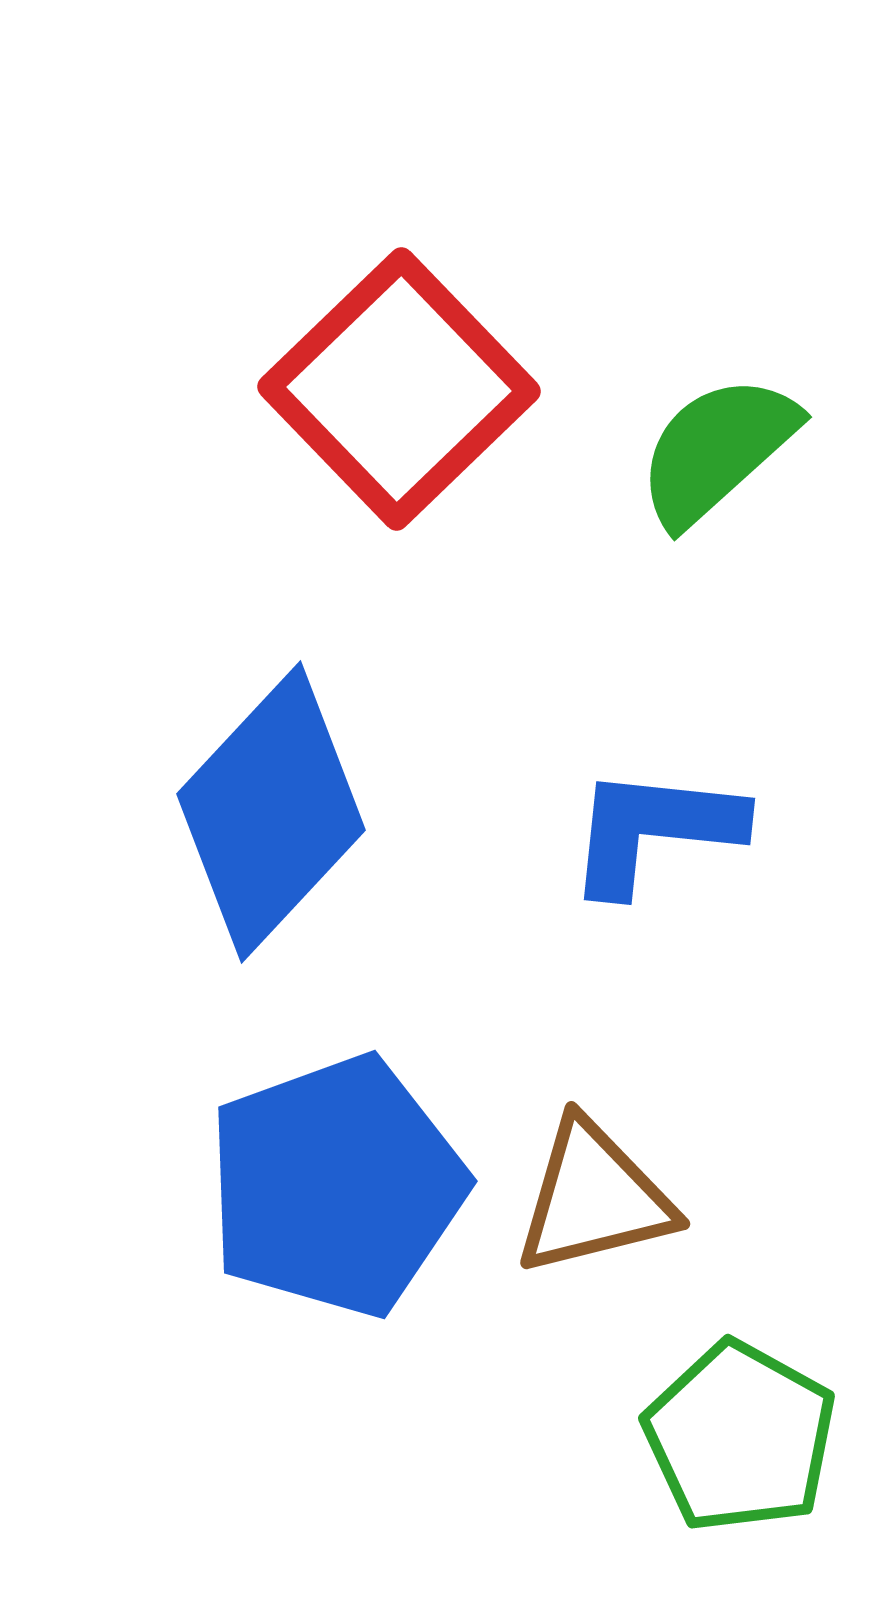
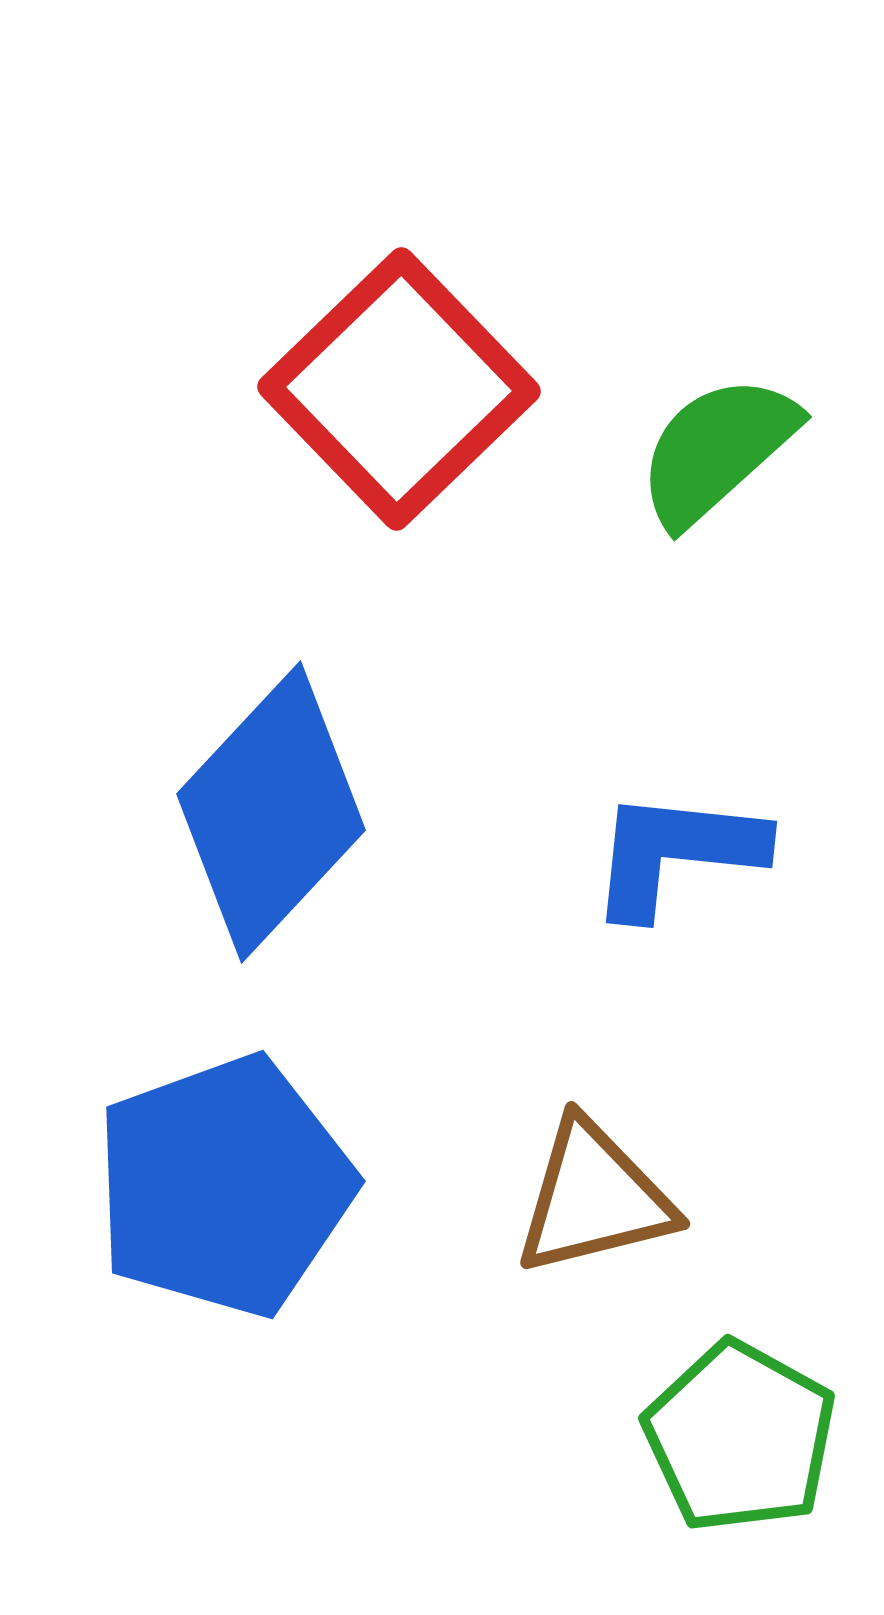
blue L-shape: moved 22 px right, 23 px down
blue pentagon: moved 112 px left
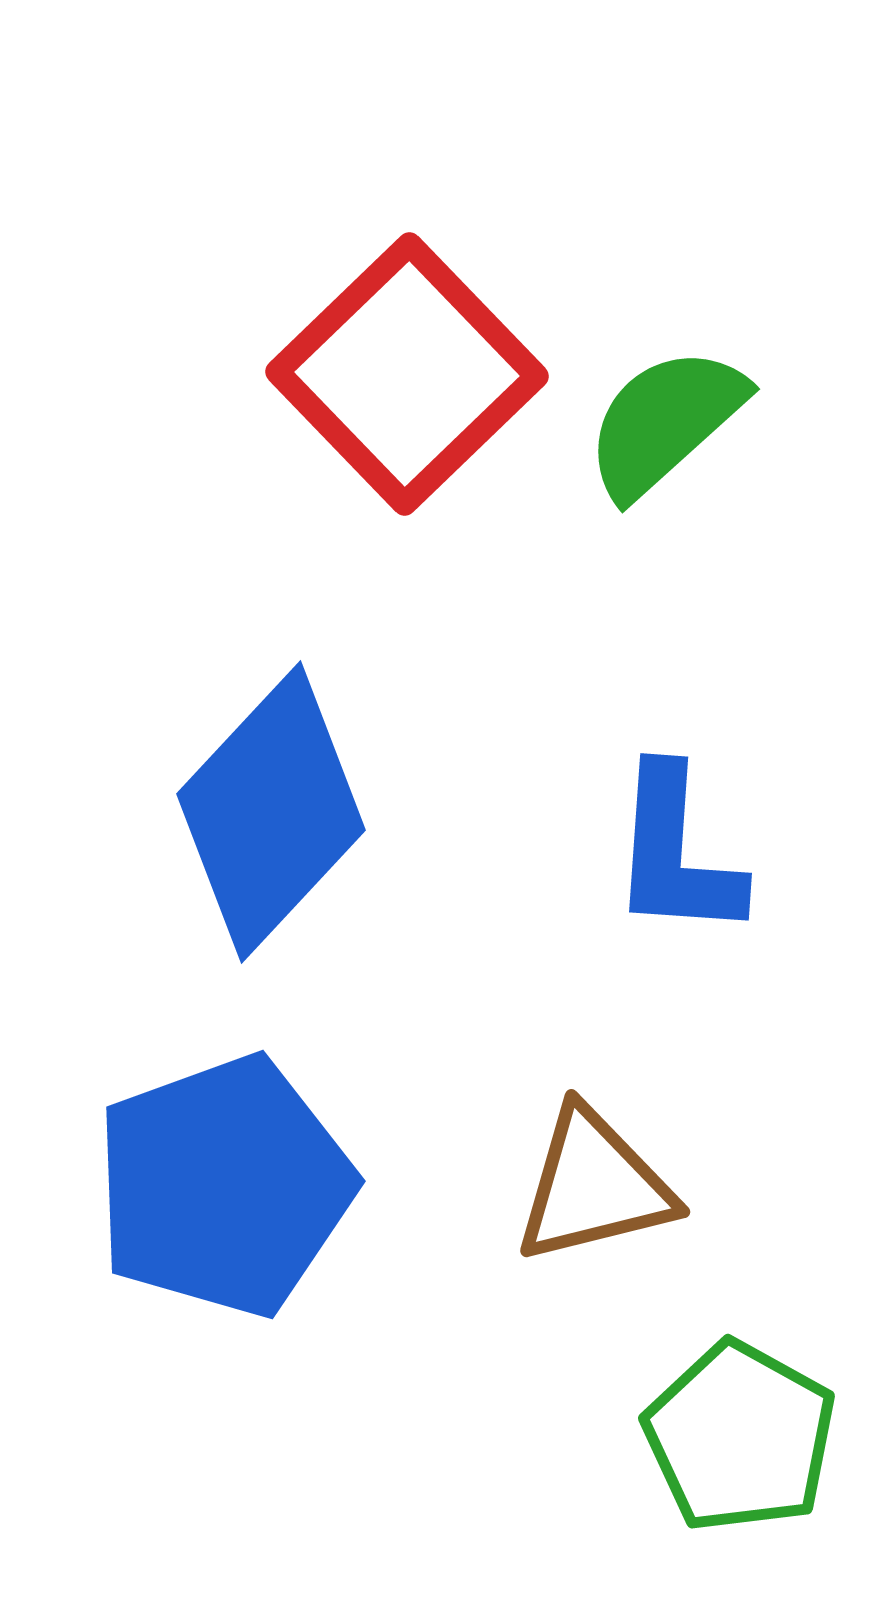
red square: moved 8 px right, 15 px up
green semicircle: moved 52 px left, 28 px up
blue L-shape: rotated 92 degrees counterclockwise
brown triangle: moved 12 px up
